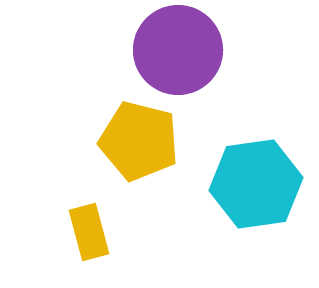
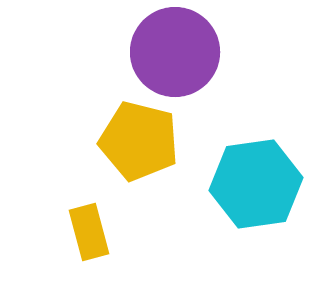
purple circle: moved 3 px left, 2 px down
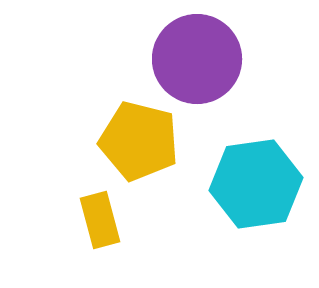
purple circle: moved 22 px right, 7 px down
yellow rectangle: moved 11 px right, 12 px up
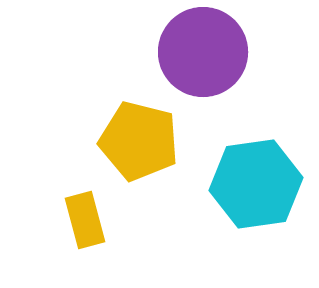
purple circle: moved 6 px right, 7 px up
yellow rectangle: moved 15 px left
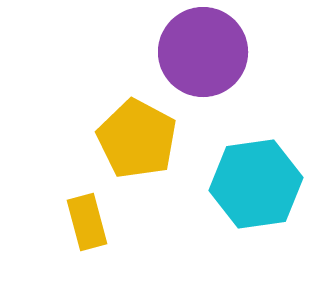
yellow pentagon: moved 2 px left, 2 px up; rotated 14 degrees clockwise
yellow rectangle: moved 2 px right, 2 px down
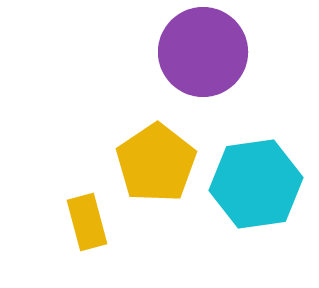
yellow pentagon: moved 19 px right, 24 px down; rotated 10 degrees clockwise
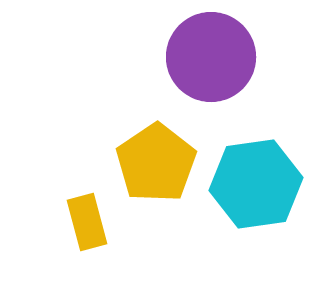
purple circle: moved 8 px right, 5 px down
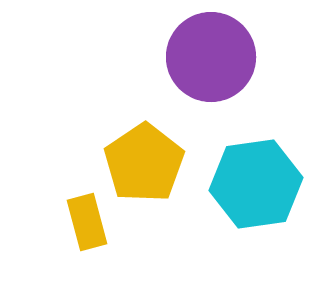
yellow pentagon: moved 12 px left
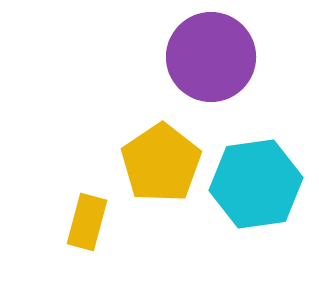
yellow pentagon: moved 17 px right
yellow rectangle: rotated 30 degrees clockwise
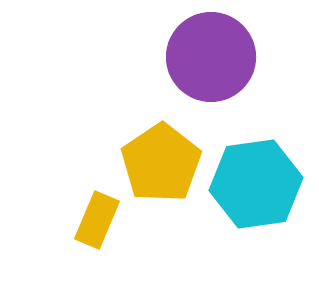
yellow rectangle: moved 10 px right, 2 px up; rotated 8 degrees clockwise
